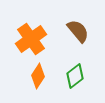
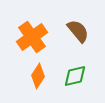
orange cross: moved 1 px right, 2 px up
green diamond: rotated 25 degrees clockwise
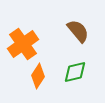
orange cross: moved 9 px left, 7 px down
green diamond: moved 4 px up
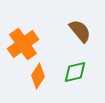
brown semicircle: moved 2 px right
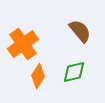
green diamond: moved 1 px left
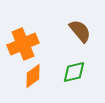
orange cross: rotated 12 degrees clockwise
orange diamond: moved 5 px left; rotated 20 degrees clockwise
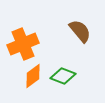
green diamond: moved 11 px left, 4 px down; rotated 35 degrees clockwise
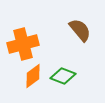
brown semicircle: moved 1 px up
orange cross: rotated 8 degrees clockwise
